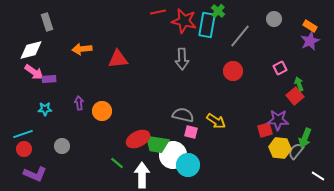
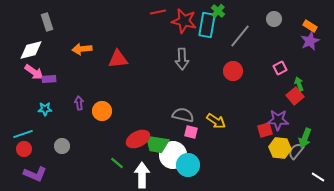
white line at (318, 176): moved 1 px down
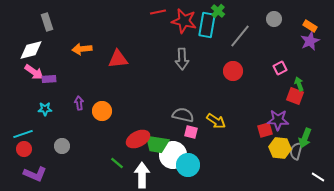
red square at (295, 96): rotated 30 degrees counterclockwise
gray semicircle at (296, 151): rotated 24 degrees counterclockwise
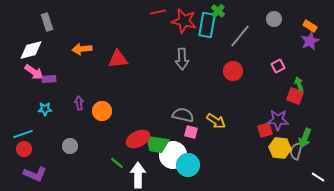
pink square at (280, 68): moved 2 px left, 2 px up
gray circle at (62, 146): moved 8 px right
white arrow at (142, 175): moved 4 px left
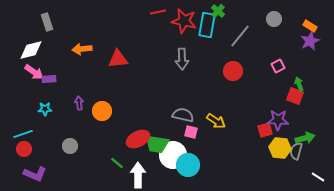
green arrow at (305, 138): rotated 126 degrees counterclockwise
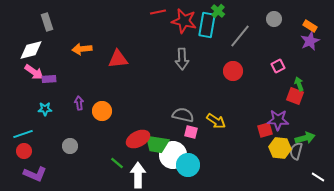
red circle at (24, 149): moved 2 px down
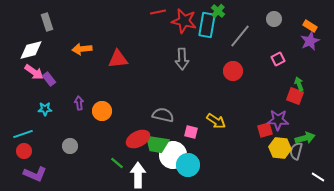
pink square at (278, 66): moved 7 px up
purple rectangle at (49, 79): rotated 56 degrees clockwise
gray semicircle at (183, 115): moved 20 px left
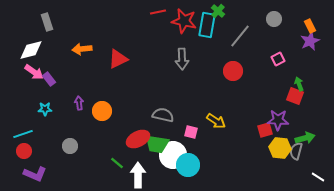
orange rectangle at (310, 26): rotated 32 degrees clockwise
red triangle at (118, 59): rotated 20 degrees counterclockwise
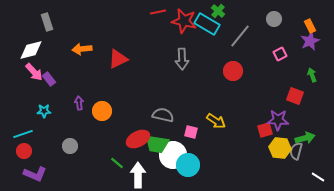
cyan rectangle at (207, 25): moved 1 px up; rotated 70 degrees counterclockwise
pink square at (278, 59): moved 2 px right, 5 px up
pink arrow at (34, 72): rotated 12 degrees clockwise
green arrow at (299, 84): moved 13 px right, 9 px up
cyan star at (45, 109): moved 1 px left, 2 px down
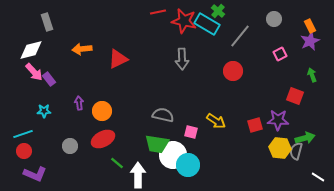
red square at (265, 130): moved 10 px left, 5 px up
red ellipse at (138, 139): moved 35 px left
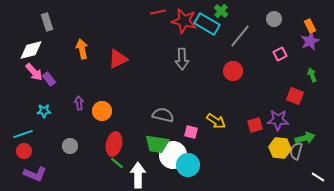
green cross at (218, 11): moved 3 px right
orange arrow at (82, 49): rotated 84 degrees clockwise
red ellipse at (103, 139): moved 11 px right, 5 px down; rotated 50 degrees counterclockwise
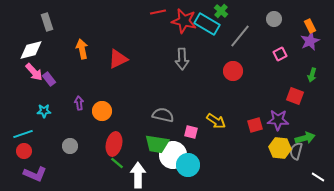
green arrow at (312, 75): rotated 144 degrees counterclockwise
